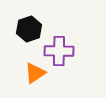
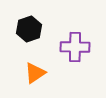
purple cross: moved 16 px right, 4 px up
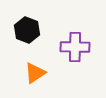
black hexagon: moved 2 px left, 1 px down; rotated 20 degrees counterclockwise
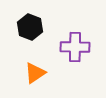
black hexagon: moved 3 px right, 3 px up
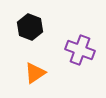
purple cross: moved 5 px right, 3 px down; rotated 20 degrees clockwise
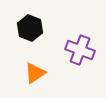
black hexagon: moved 1 px down
